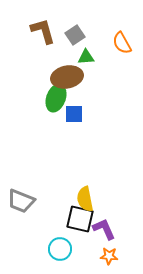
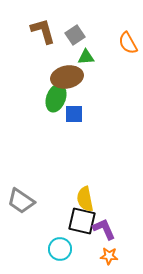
orange semicircle: moved 6 px right
gray trapezoid: rotated 12 degrees clockwise
black square: moved 2 px right, 2 px down
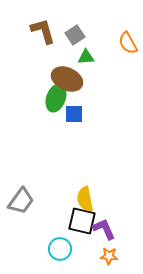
brown ellipse: moved 2 px down; rotated 36 degrees clockwise
gray trapezoid: rotated 88 degrees counterclockwise
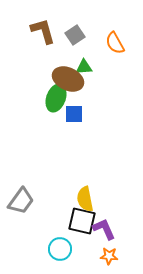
orange semicircle: moved 13 px left
green triangle: moved 2 px left, 10 px down
brown ellipse: moved 1 px right
